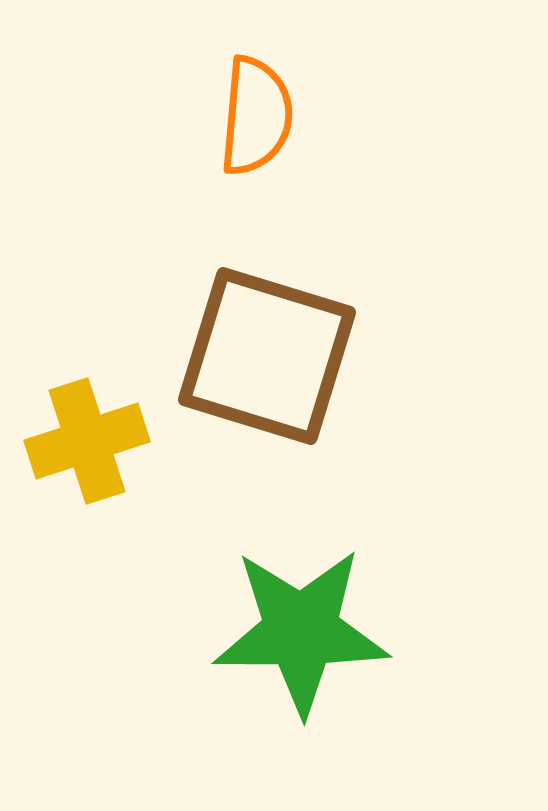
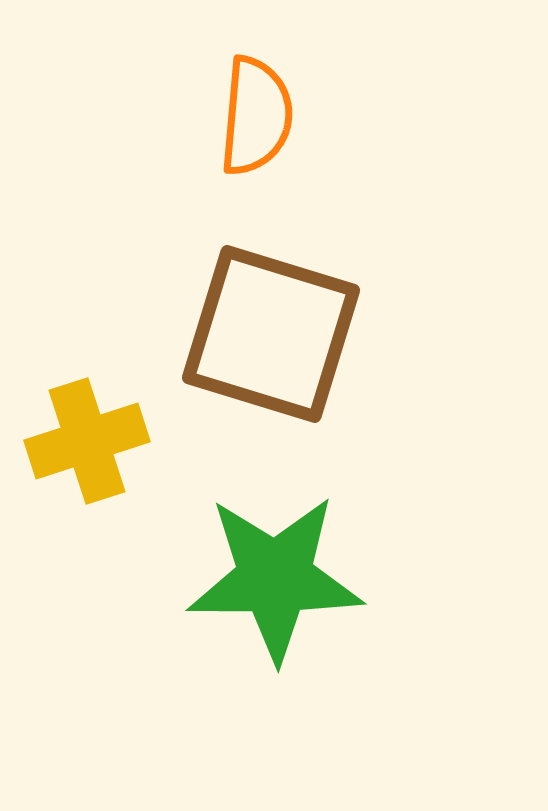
brown square: moved 4 px right, 22 px up
green star: moved 26 px left, 53 px up
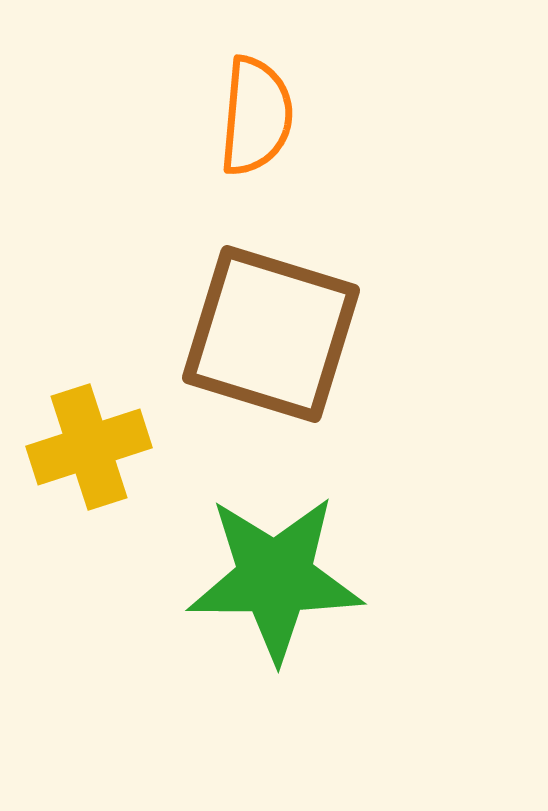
yellow cross: moved 2 px right, 6 px down
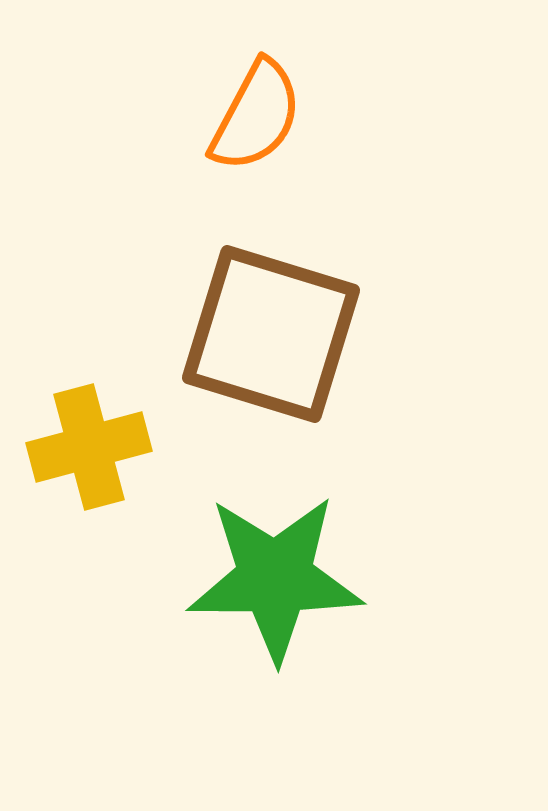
orange semicircle: rotated 23 degrees clockwise
yellow cross: rotated 3 degrees clockwise
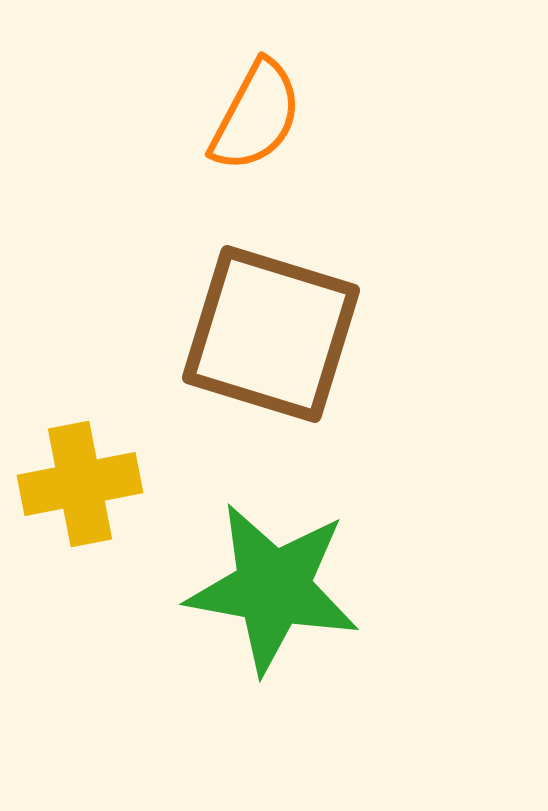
yellow cross: moved 9 px left, 37 px down; rotated 4 degrees clockwise
green star: moved 2 px left, 10 px down; rotated 10 degrees clockwise
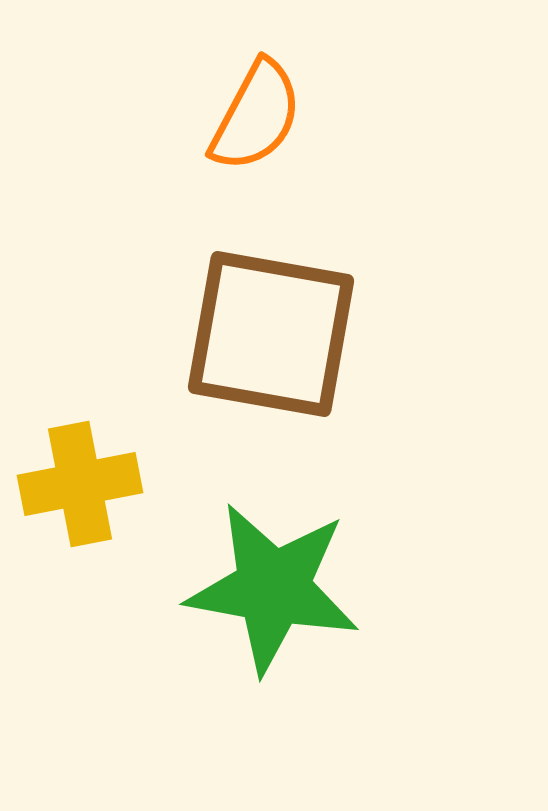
brown square: rotated 7 degrees counterclockwise
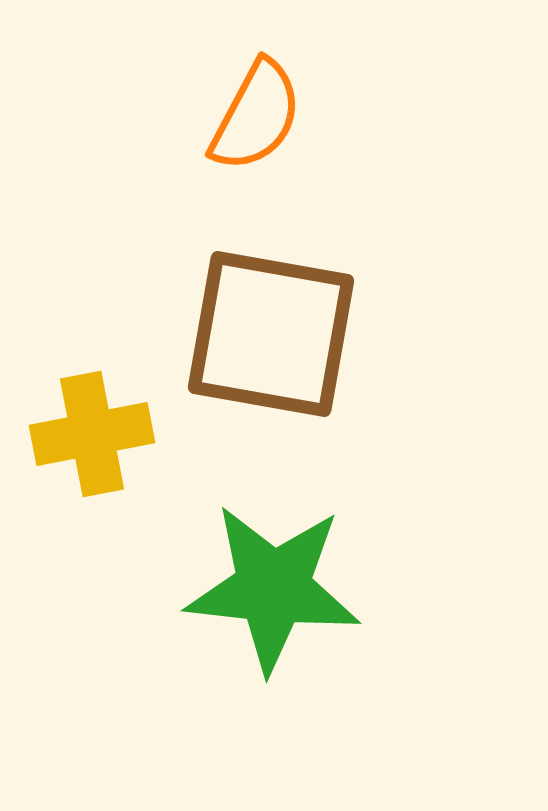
yellow cross: moved 12 px right, 50 px up
green star: rotated 4 degrees counterclockwise
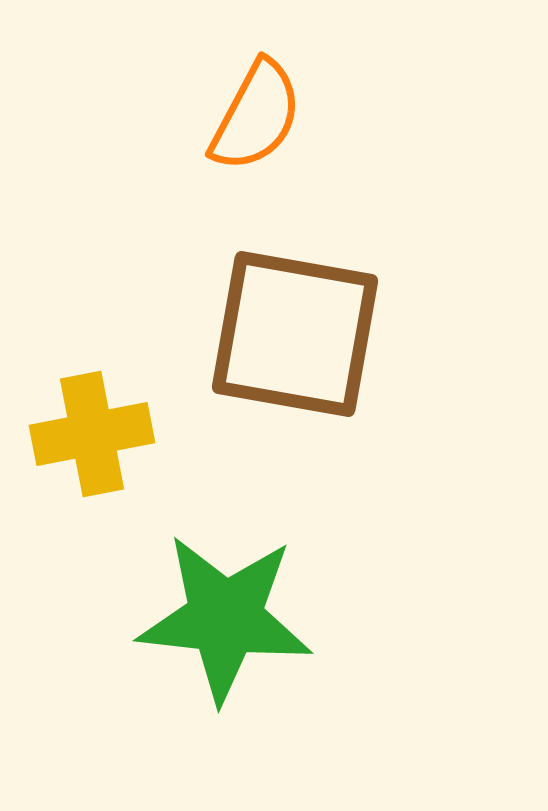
brown square: moved 24 px right
green star: moved 48 px left, 30 px down
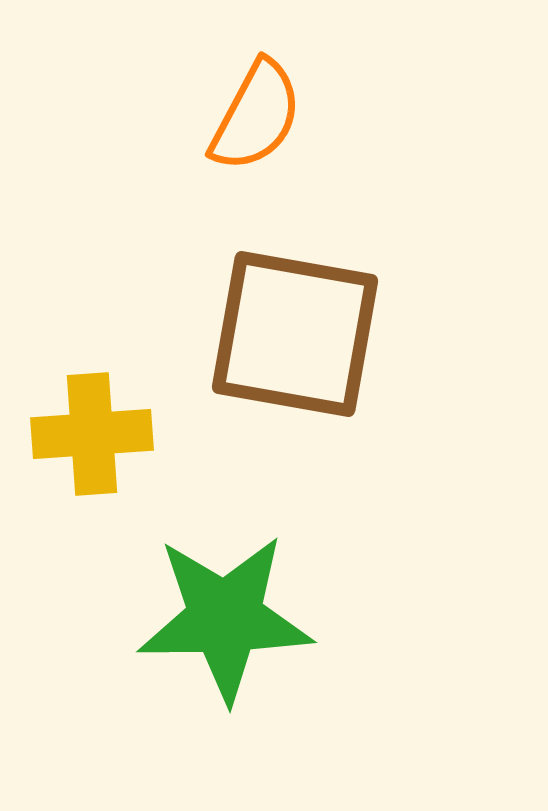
yellow cross: rotated 7 degrees clockwise
green star: rotated 7 degrees counterclockwise
